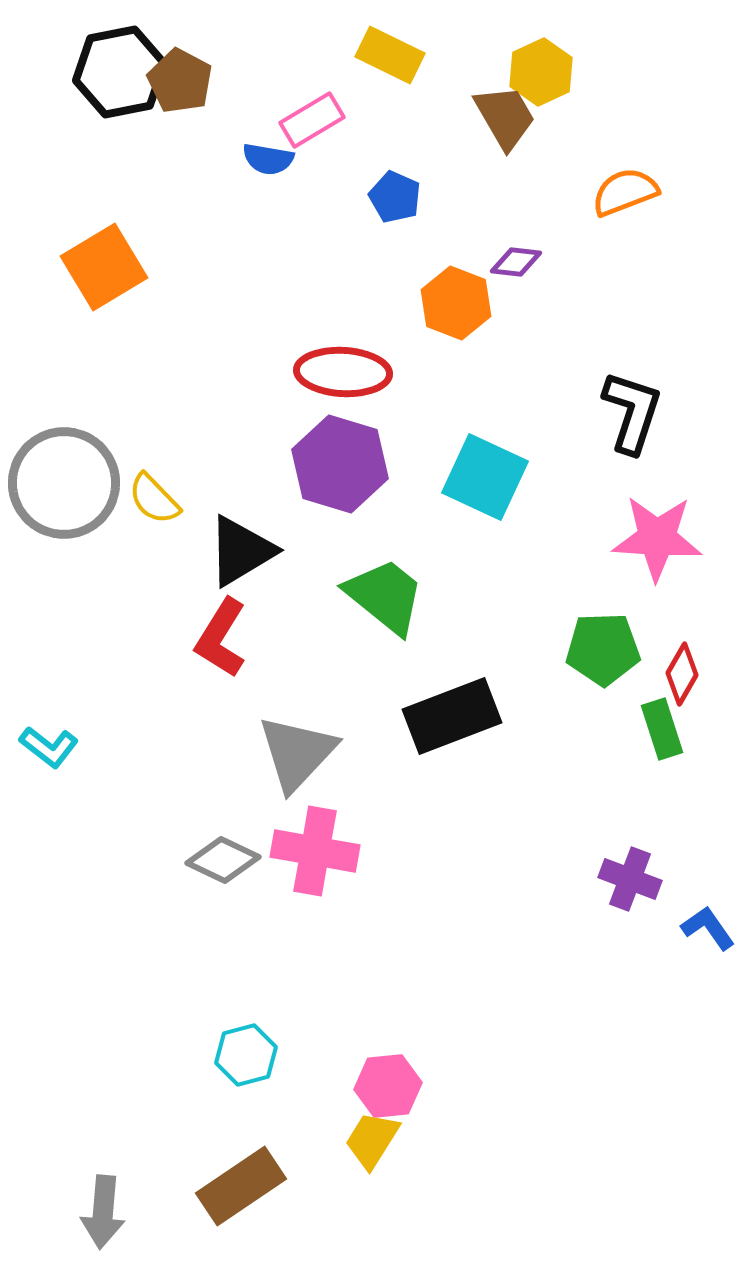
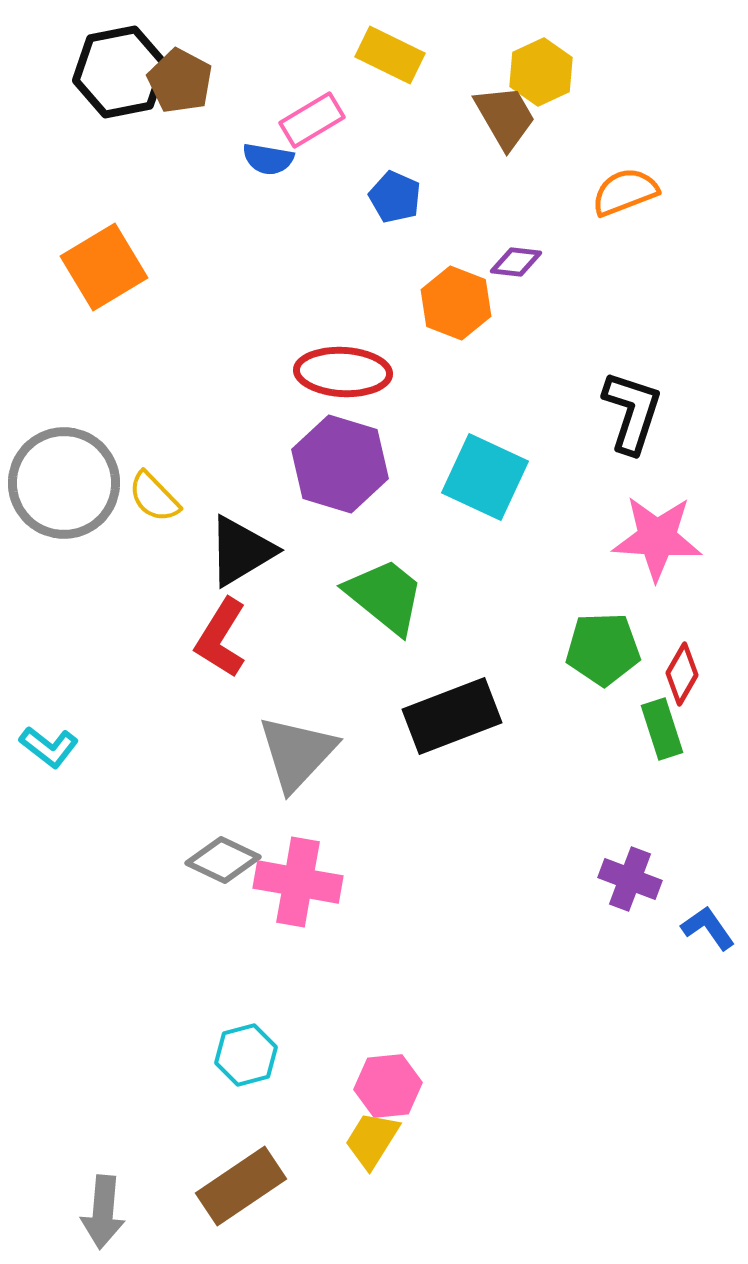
yellow semicircle: moved 2 px up
pink cross: moved 17 px left, 31 px down
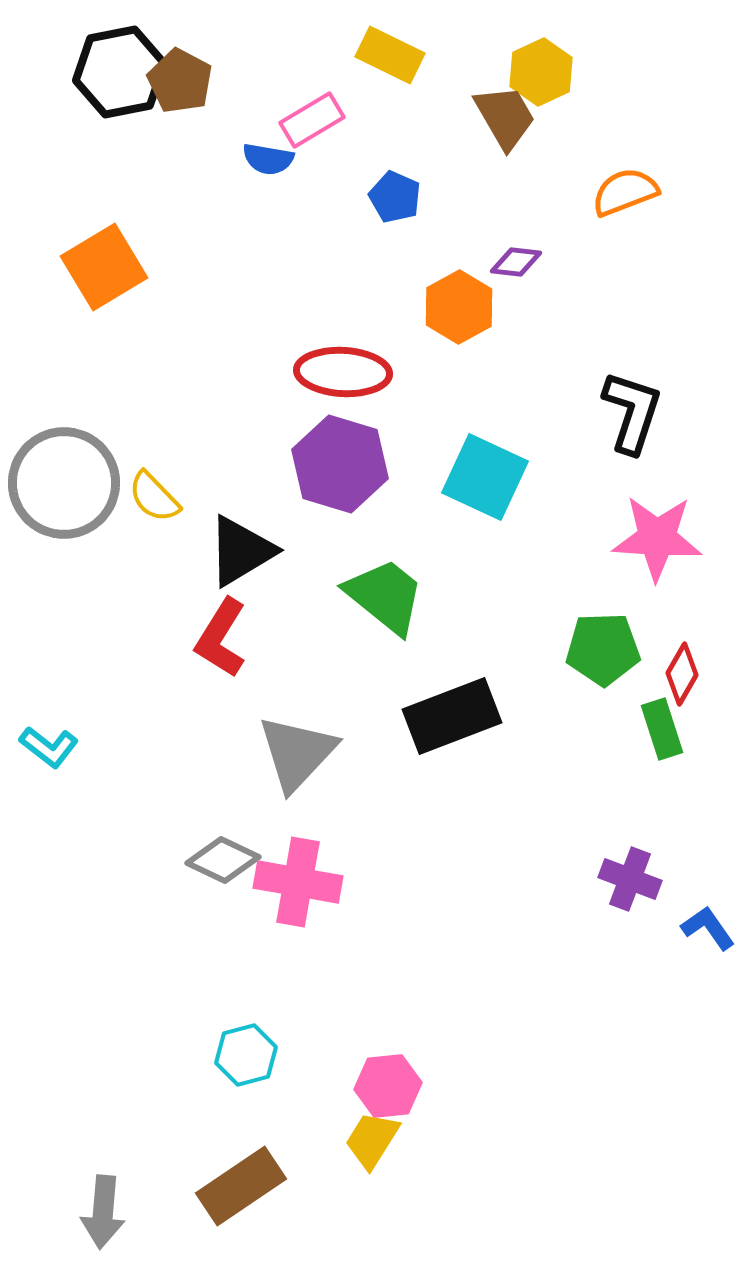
orange hexagon: moved 3 px right, 4 px down; rotated 10 degrees clockwise
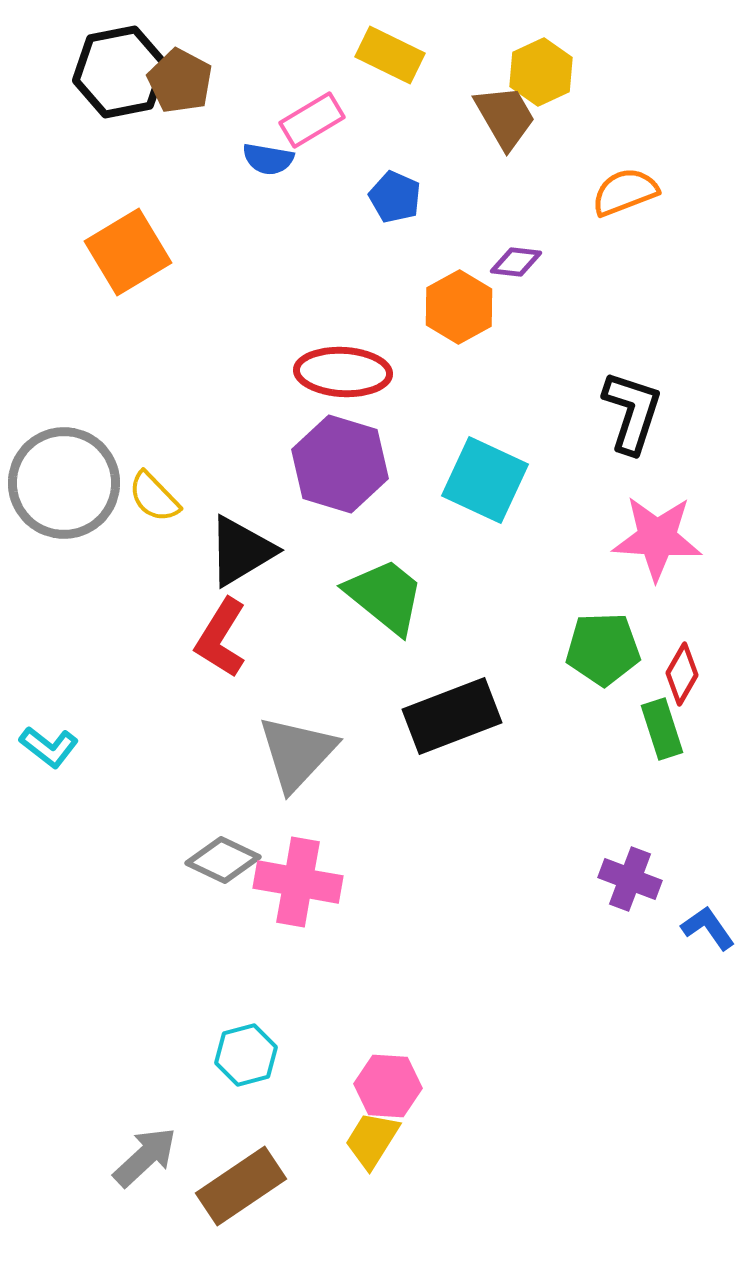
orange square: moved 24 px right, 15 px up
cyan square: moved 3 px down
pink hexagon: rotated 10 degrees clockwise
gray arrow: moved 42 px right, 55 px up; rotated 138 degrees counterclockwise
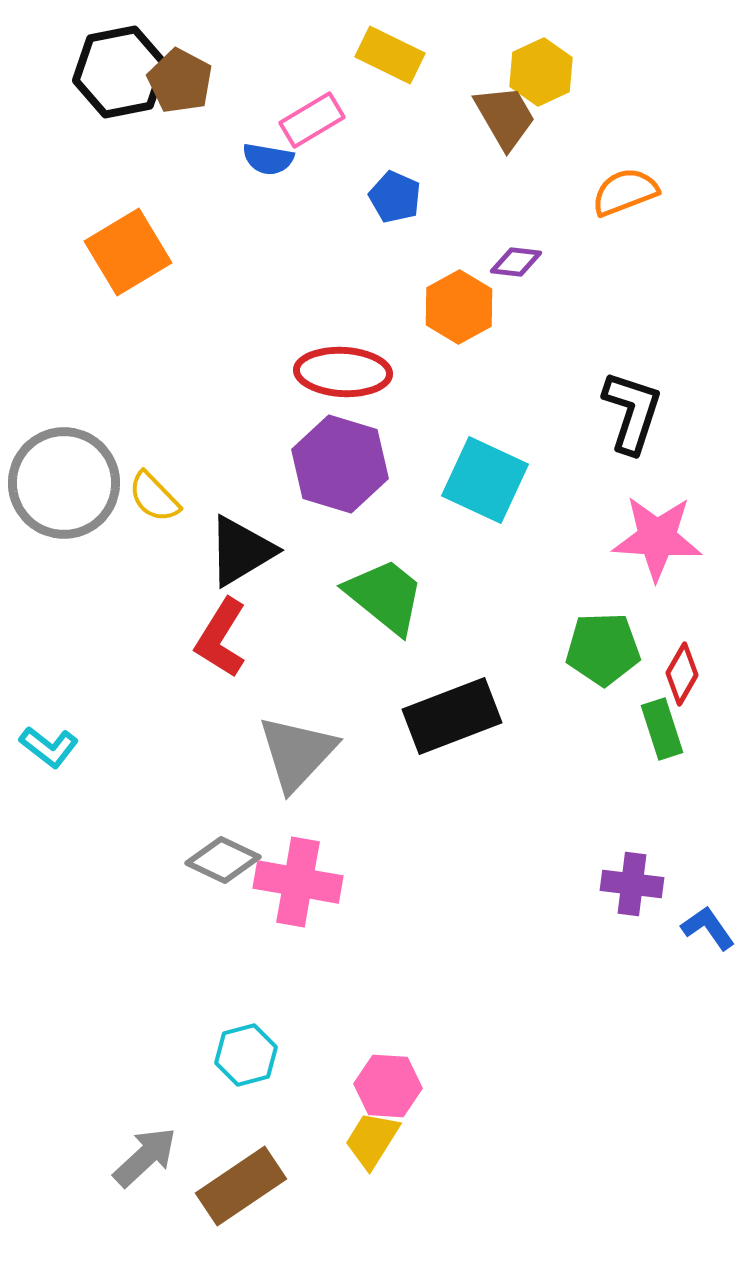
purple cross: moved 2 px right, 5 px down; rotated 14 degrees counterclockwise
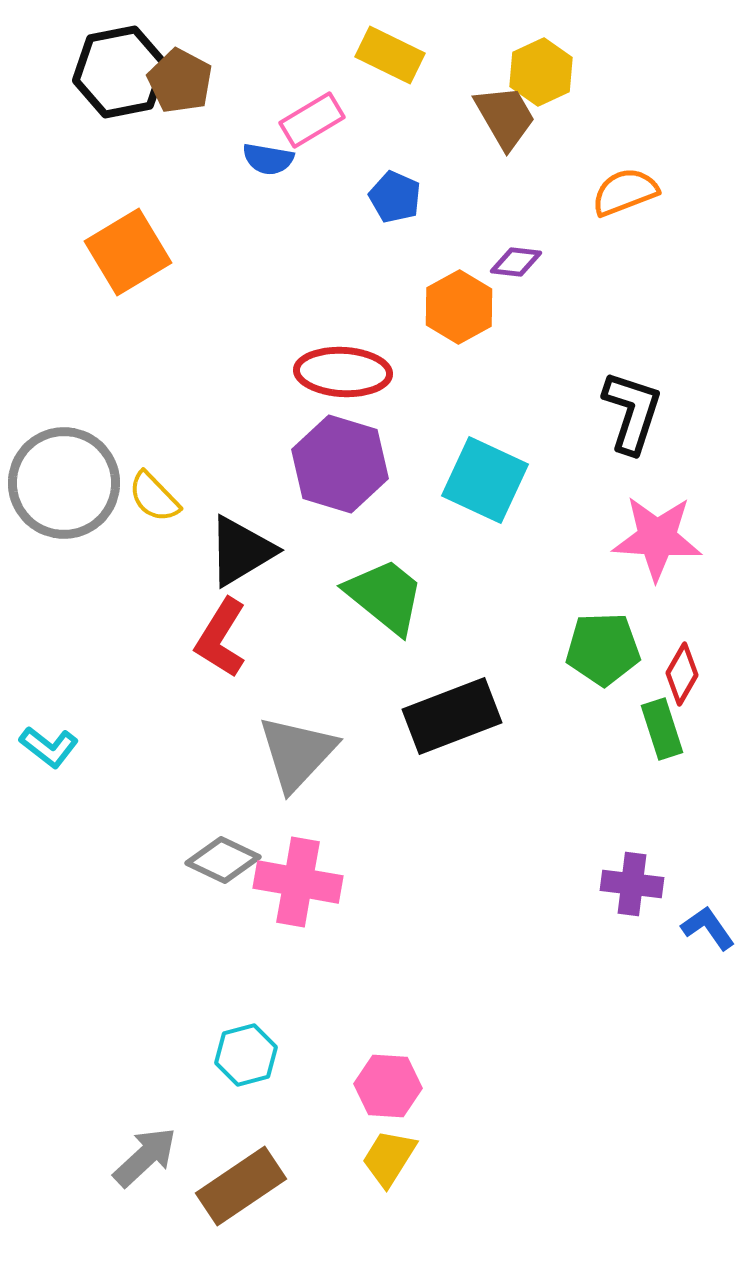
yellow trapezoid: moved 17 px right, 18 px down
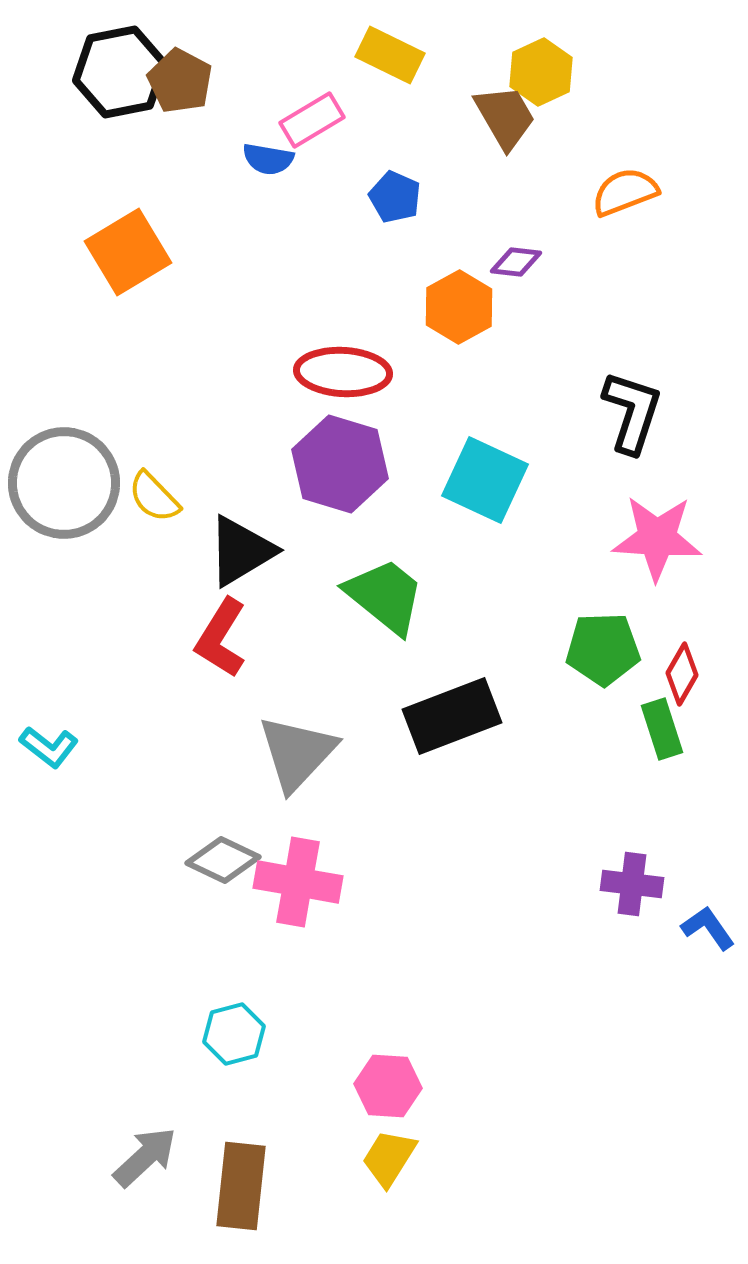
cyan hexagon: moved 12 px left, 21 px up
brown rectangle: rotated 50 degrees counterclockwise
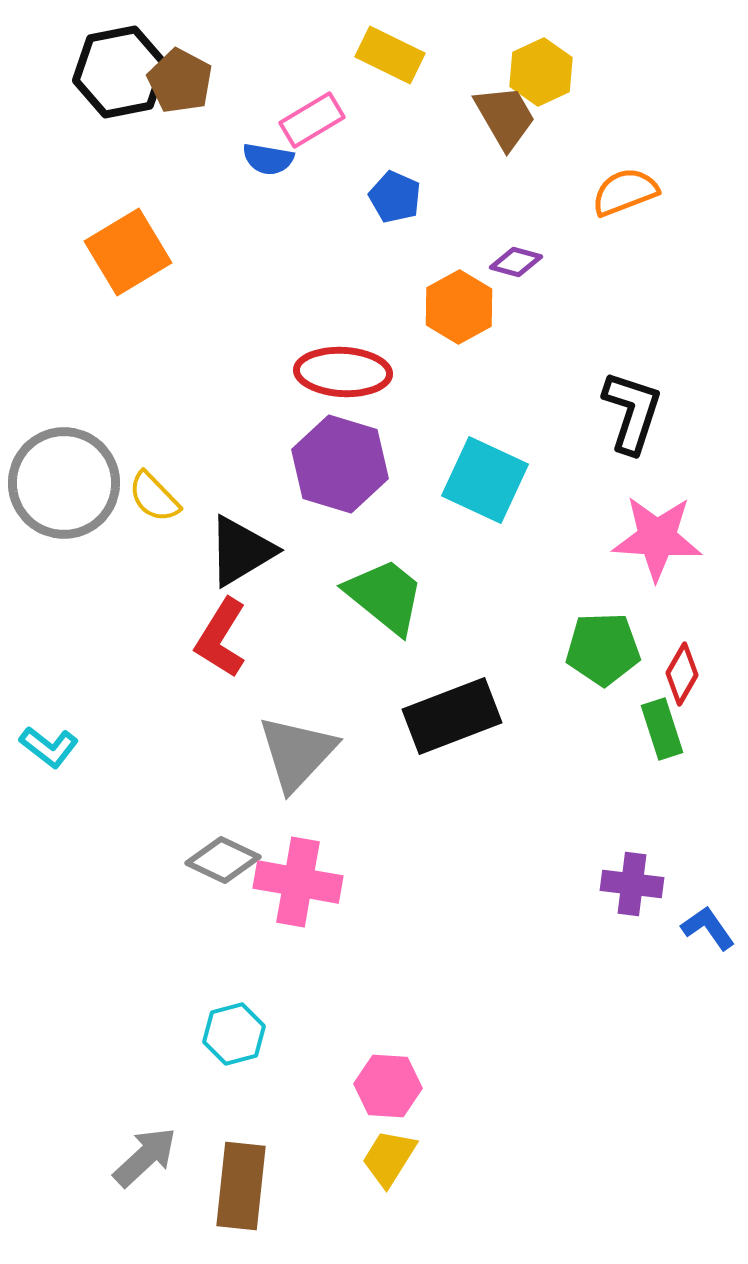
purple diamond: rotated 9 degrees clockwise
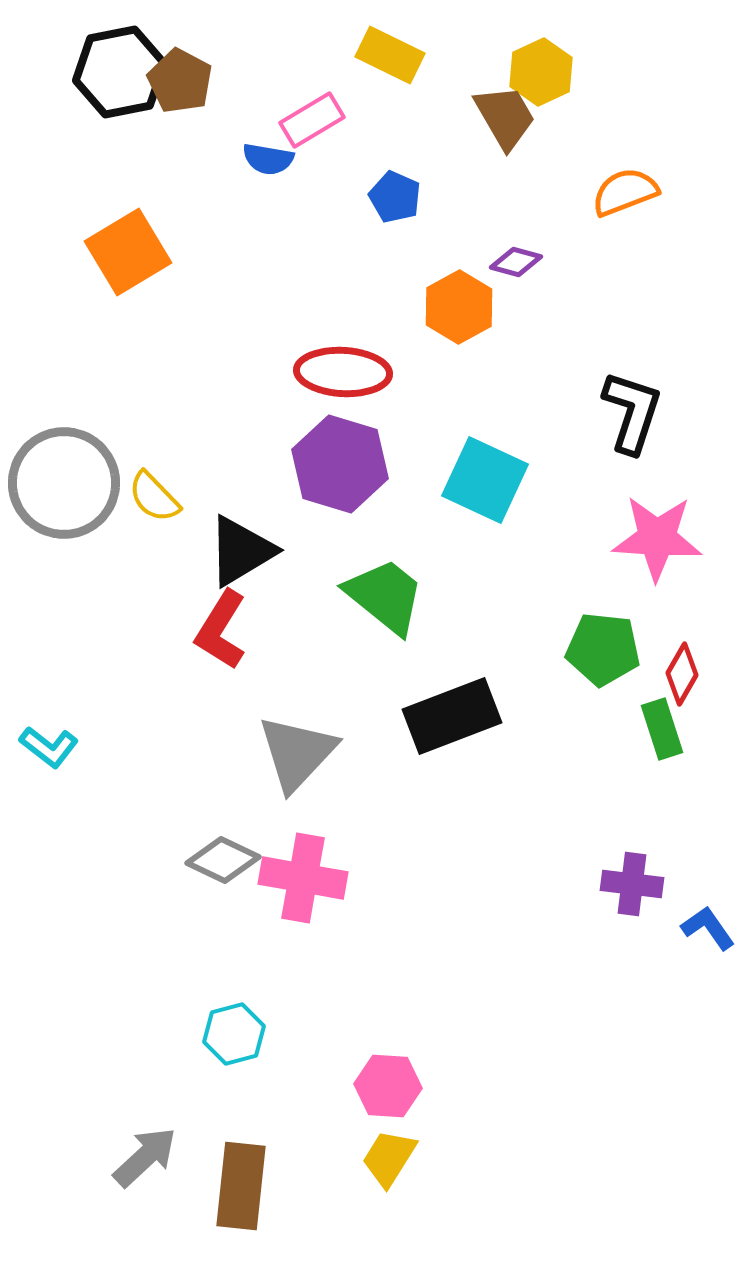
red L-shape: moved 8 px up
green pentagon: rotated 8 degrees clockwise
pink cross: moved 5 px right, 4 px up
